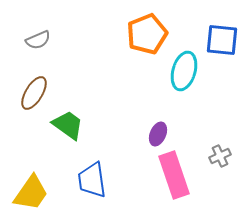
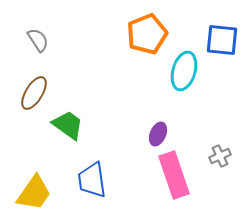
gray semicircle: rotated 100 degrees counterclockwise
yellow trapezoid: moved 3 px right
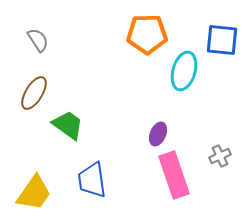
orange pentagon: rotated 21 degrees clockwise
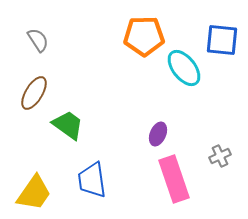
orange pentagon: moved 3 px left, 2 px down
cyan ellipse: moved 3 px up; rotated 54 degrees counterclockwise
pink rectangle: moved 4 px down
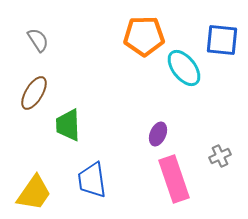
green trapezoid: rotated 128 degrees counterclockwise
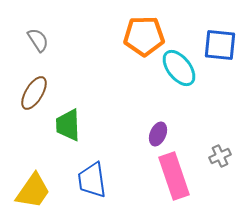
blue square: moved 2 px left, 5 px down
cyan ellipse: moved 5 px left
pink rectangle: moved 3 px up
yellow trapezoid: moved 1 px left, 2 px up
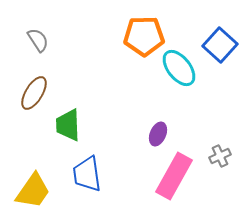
blue square: rotated 36 degrees clockwise
pink rectangle: rotated 48 degrees clockwise
blue trapezoid: moved 5 px left, 6 px up
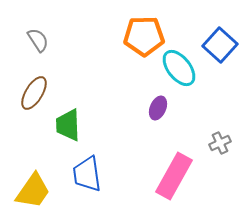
purple ellipse: moved 26 px up
gray cross: moved 13 px up
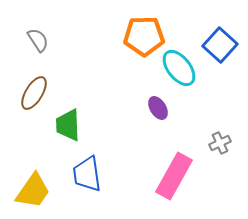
purple ellipse: rotated 55 degrees counterclockwise
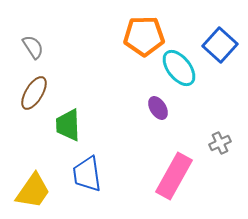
gray semicircle: moved 5 px left, 7 px down
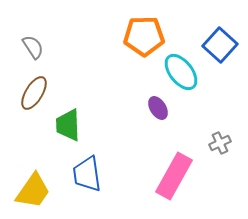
cyan ellipse: moved 2 px right, 4 px down
